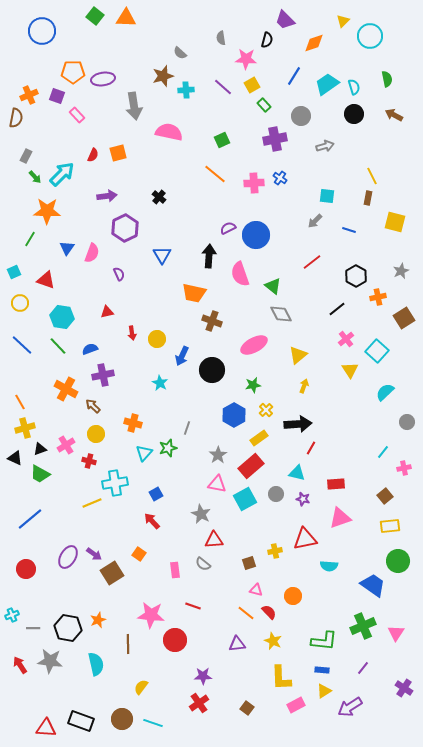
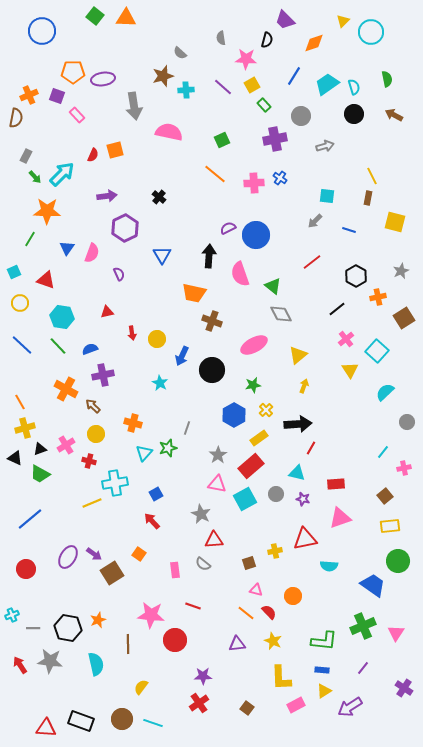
cyan circle at (370, 36): moved 1 px right, 4 px up
orange square at (118, 153): moved 3 px left, 3 px up
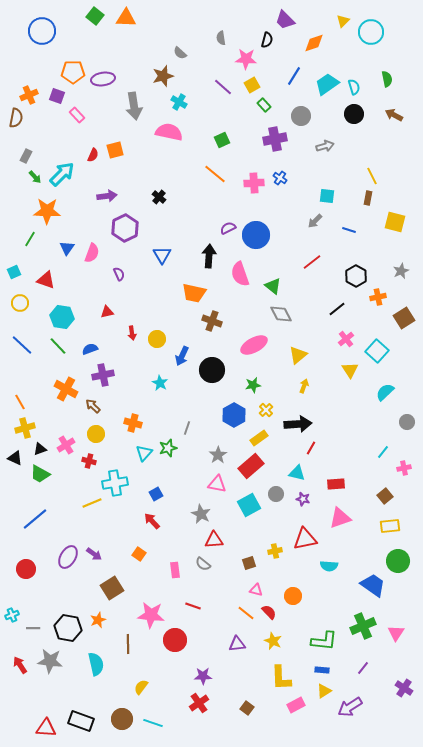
cyan cross at (186, 90): moved 7 px left, 12 px down; rotated 35 degrees clockwise
cyan square at (245, 499): moved 4 px right, 6 px down
blue line at (30, 519): moved 5 px right
brown square at (112, 573): moved 15 px down
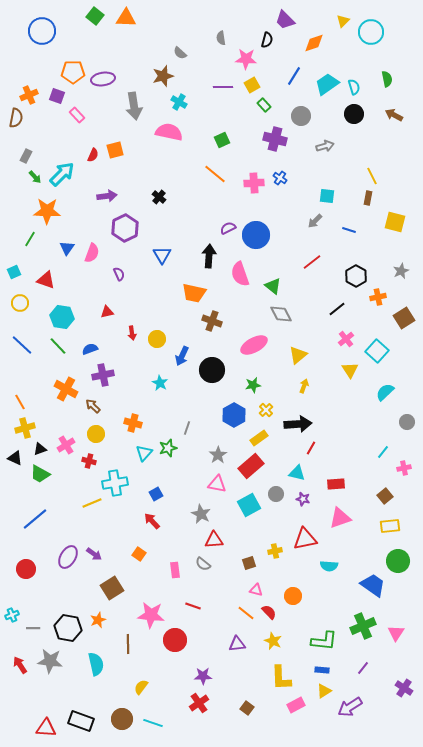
purple line at (223, 87): rotated 42 degrees counterclockwise
purple cross at (275, 139): rotated 25 degrees clockwise
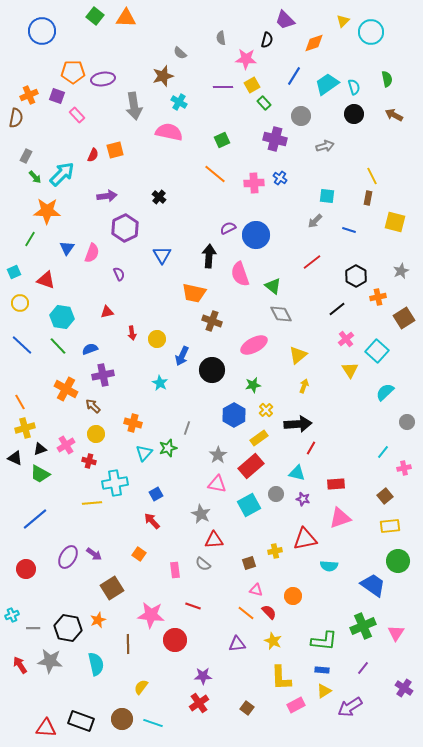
green rectangle at (264, 105): moved 2 px up
yellow line at (92, 503): rotated 18 degrees clockwise
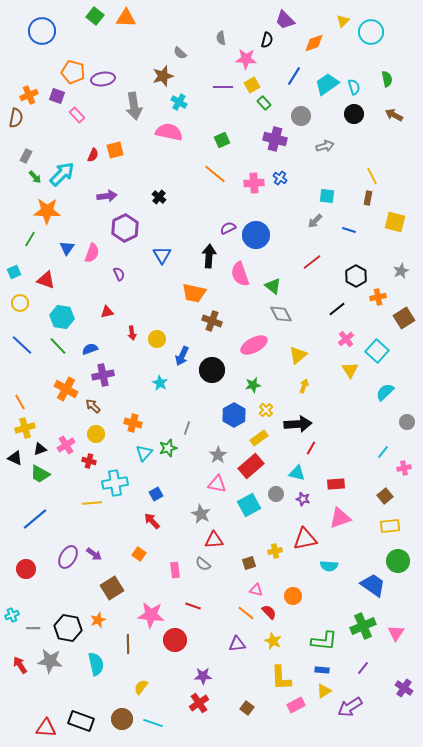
orange pentagon at (73, 72): rotated 15 degrees clockwise
